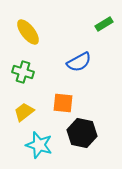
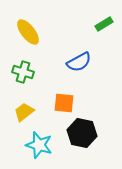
orange square: moved 1 px right
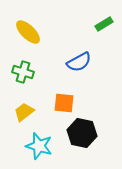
yellow ellipse: rotated 8 degrees counterclockwise
cyan star: moved 1 px down
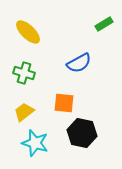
blue semicircle: moved 1 px down
green cross: moved 1 px right, 1 px down
cyan star: moved 4 px left, 3 px up
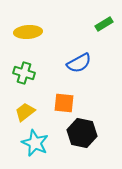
yellow ellipse: rotated 48 degrees counterclockwise
yellow trapezoid: moved 1 px right
cyan star: rotated 8 degrees clockwise
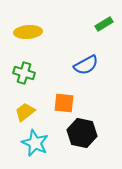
blue semicircle: moved 7 px right, 2 px down
